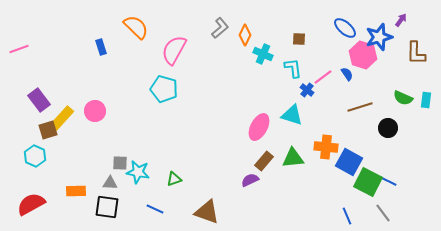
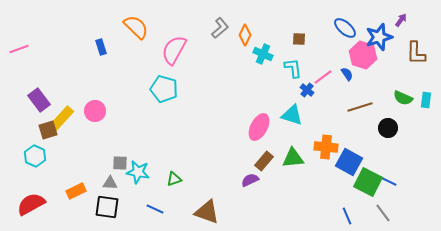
orange rectangle at (76, 191): rotated 24 degrees counterclockwise
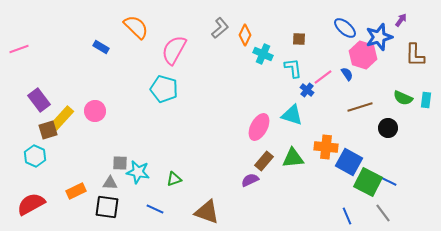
blue rectangle at (101, 47): rotated 42 degrees counterclockwise
brown L-shape at (416, 53): moved 1 px left, 2 px down
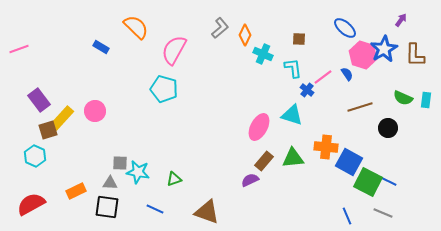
blue star at (379, 37): moved 5 px right, 12 px down; rotated 12 degrees counterclockwise
gray line at (383, 213): rotated 30 degrees counterclockwise
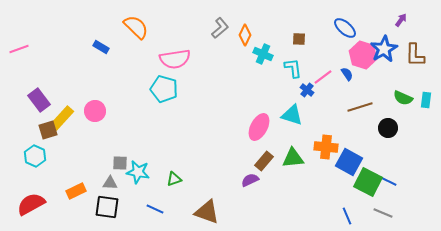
pink semicircle at (174, 50): moved 1 px right, 9 px down; rotated 128 degrees counterclockwise
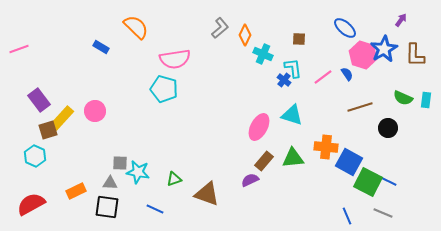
blue cross at (307, 90): moved 23 px left, 10 px up
brown triangle at (207, 212): moved 18 px up
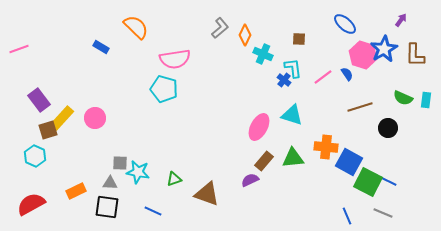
blue ellipse at (345, 28): moved 4 px up
pink circle at (95, 111): moved 7 px down
blue line at (155, 209): moved 2 px left, 2 px down
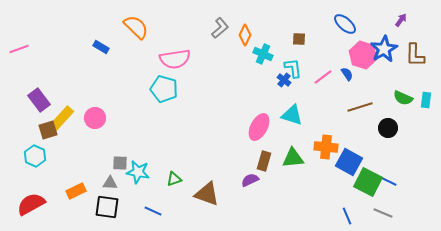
brown rectangle at (264, 161): rotated 24 degrees counterclockwise
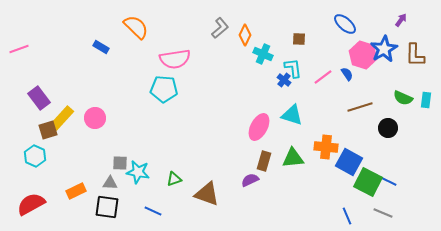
cyan pentagon at (164, 89): rotated 12 degrees counterclockwise
purple rectangle at (39, 100): moved 2 px up
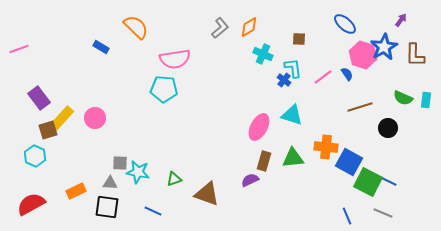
orange diamond at (245, 35): moved 4 px right, 8 px up; rotated 35 degrees clockwise
blue star at (384, 49): moved 2 px up
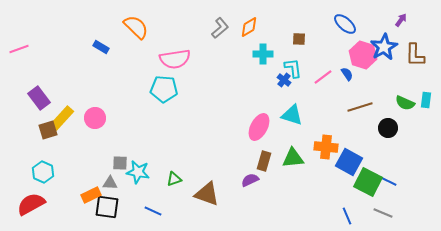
cyan cross at (263, 54): rotated 24 degrees counterclockwise
green semicircle at (403, 98): moved 2 px right, 5 px down
cyan hexagon at (35, 156): moved 8 px right, 16 px down
orange rectangle at (76, 191): moved 15 px right, 4 px down
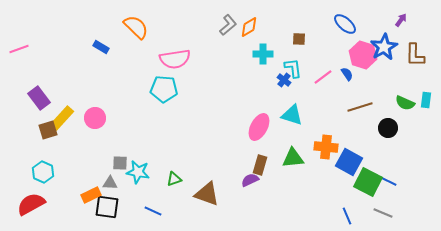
gray L-shape at (220, 28): moved 8 px right, 3 px up
brown rectangle at (264, 161): moved 4 px left, 4 px down
